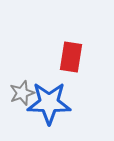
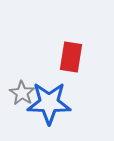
gray star: rotated 20 degrees counterclockwise
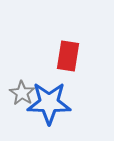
red rectangle: moved 3 px left, 1 px up
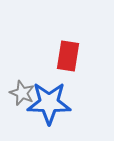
gray star: rotated 10 degrees counterclockwise
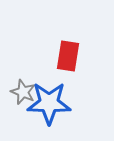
gray star: moved 1 px right, 1 px up
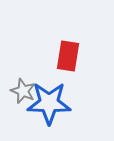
gray star: moved 1 px up
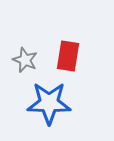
gray star: moved 2 px right, 31 px up
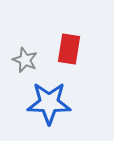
red rectangle: moved 1 px right, 7 px up
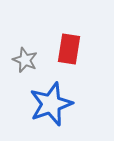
blue star: moved 2 px right, 1 px down; rotated 21 degrees counterclockwise
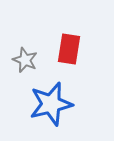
blue star: rotated 6 degrees clockwise
